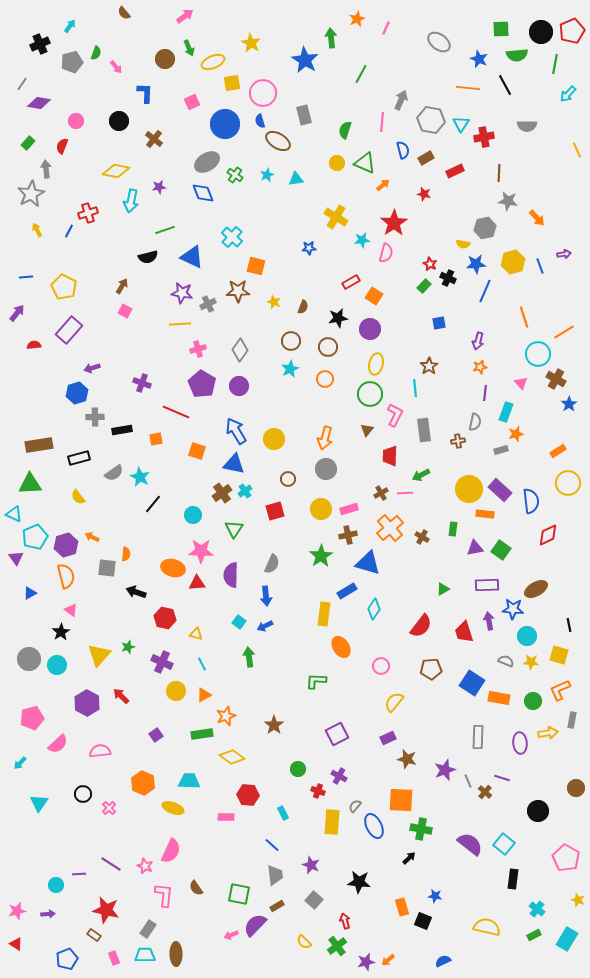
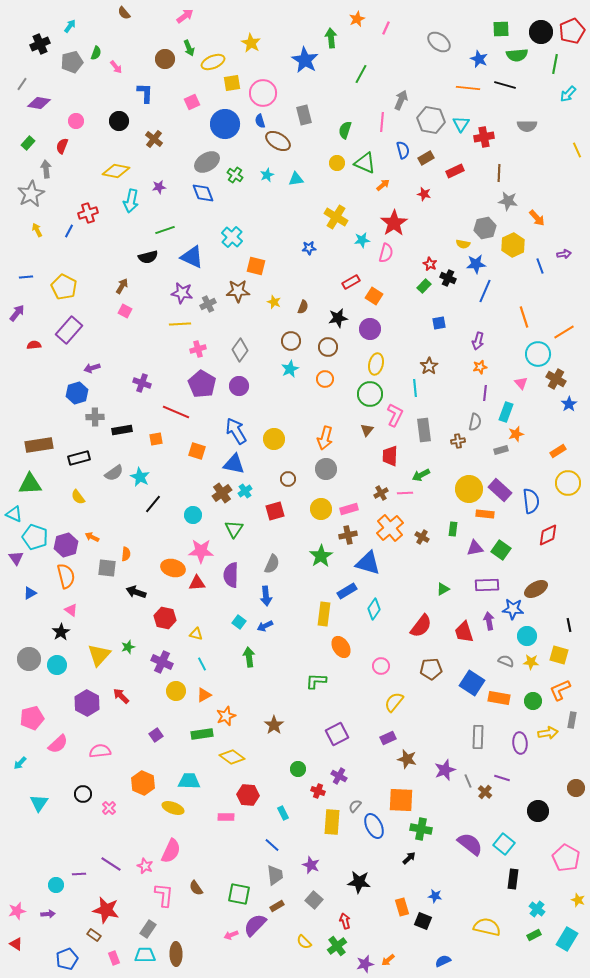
black line at (505, 85): rotated 45 degrees counterclockwise
yellow hexagon at (513, 262): moved 17 px up; rotated 10 degrees counterclockwise
cyan pentagon at (35, 537): rotated 30 degrees counterclockwise
purple star at (366, 962): moved 1 px left, 2 px down
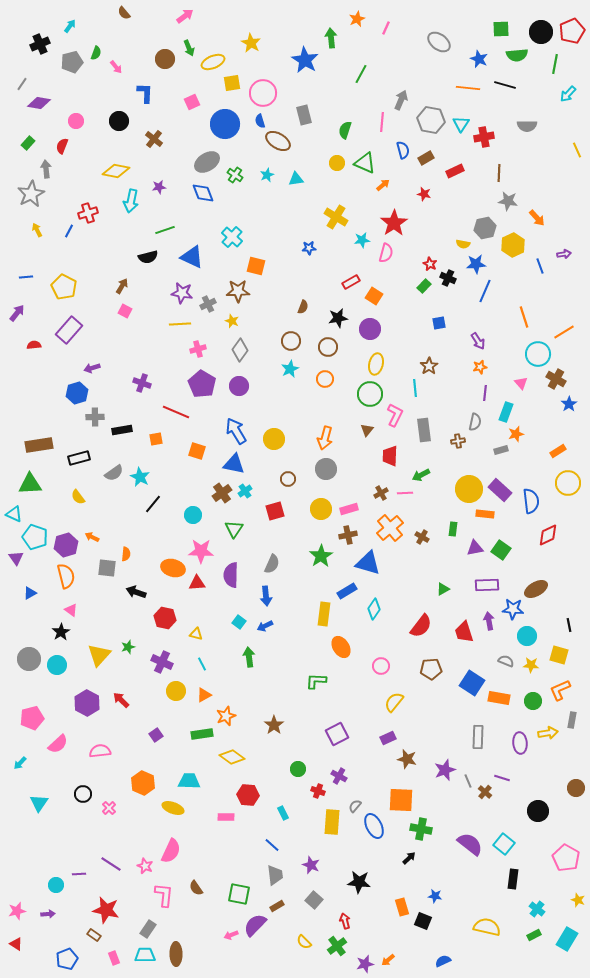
yellow star at (274, 302): moved 42 px left, 19 px down
purple arrow at (478, 341): rotated 48 degrees counterclockwise
yellow star at (531, 662): moved 3 px down
red arrow at (121, 696): moved 4 px down
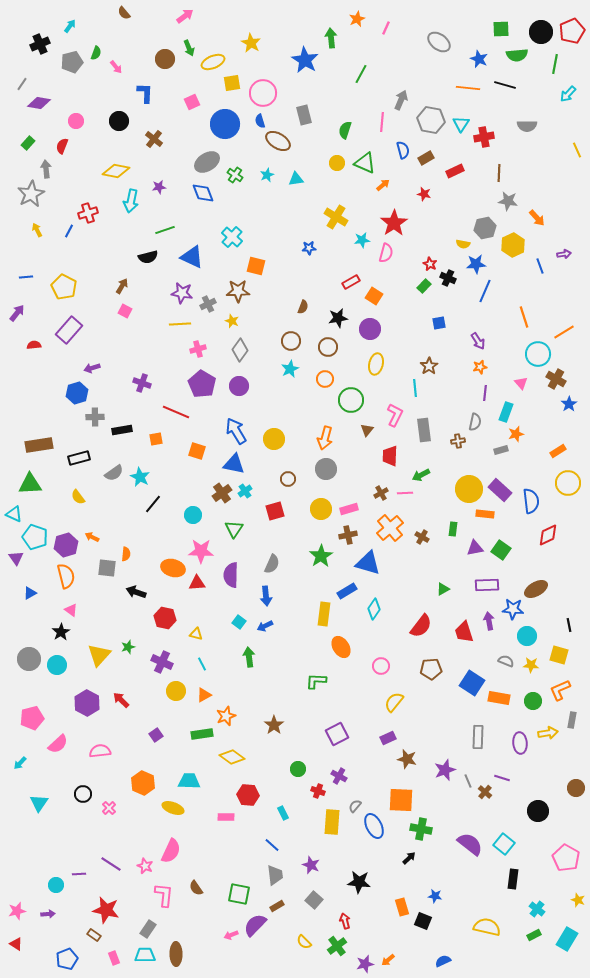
green circle at (370, 394): moved 19 px left, 6 px down
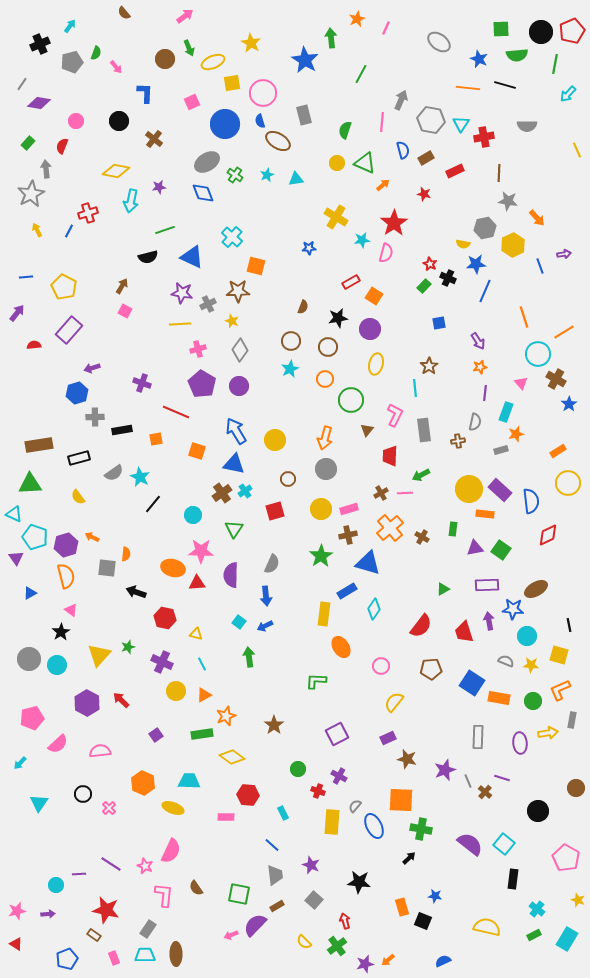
yellow circle at (274, 439): moved 1 px right, 1 px down
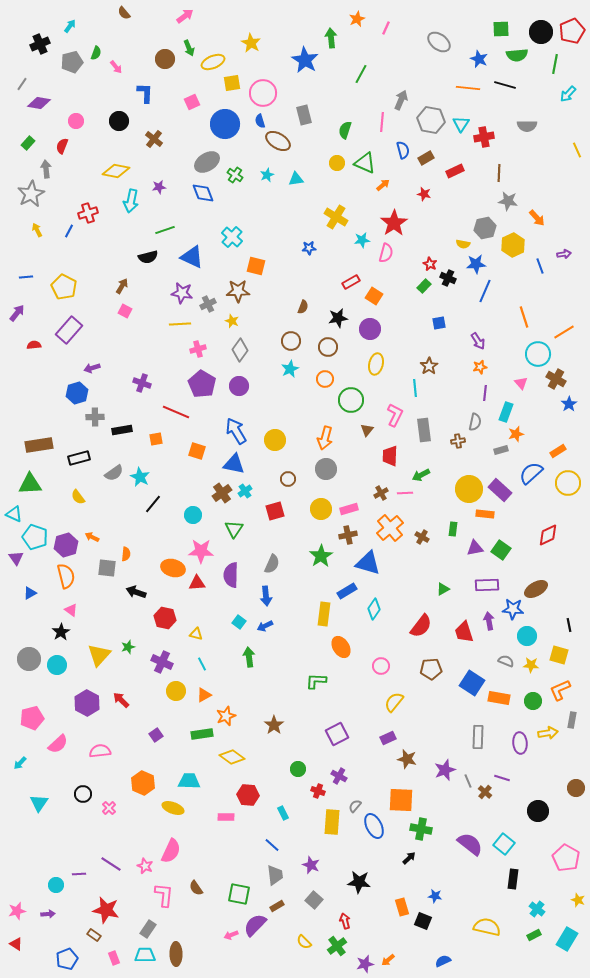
blue semicircle at (531, 501): moved 28 px up; rotated 125 degrees counterclockwise
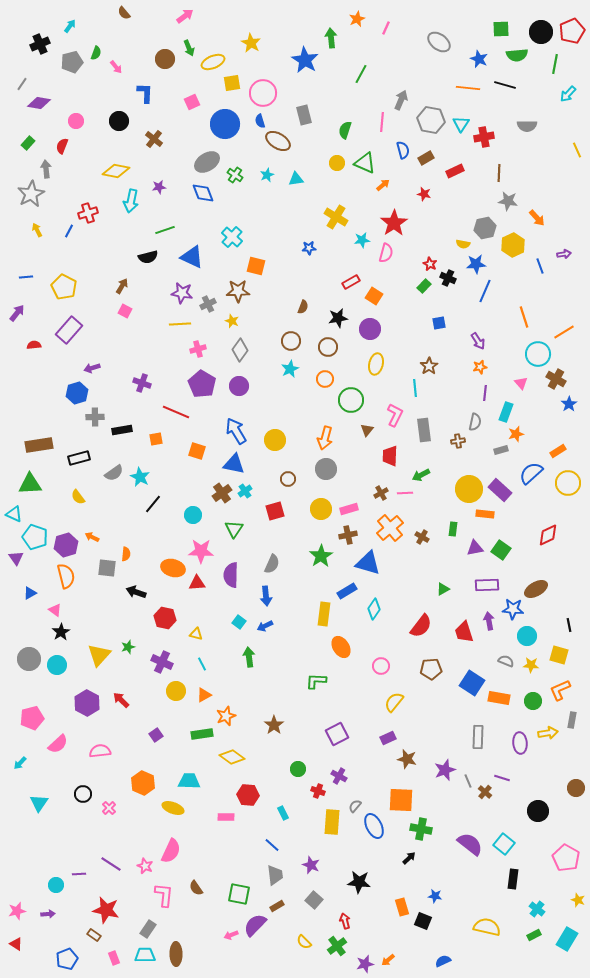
pink triangle at (71, 610): moved 16 px left
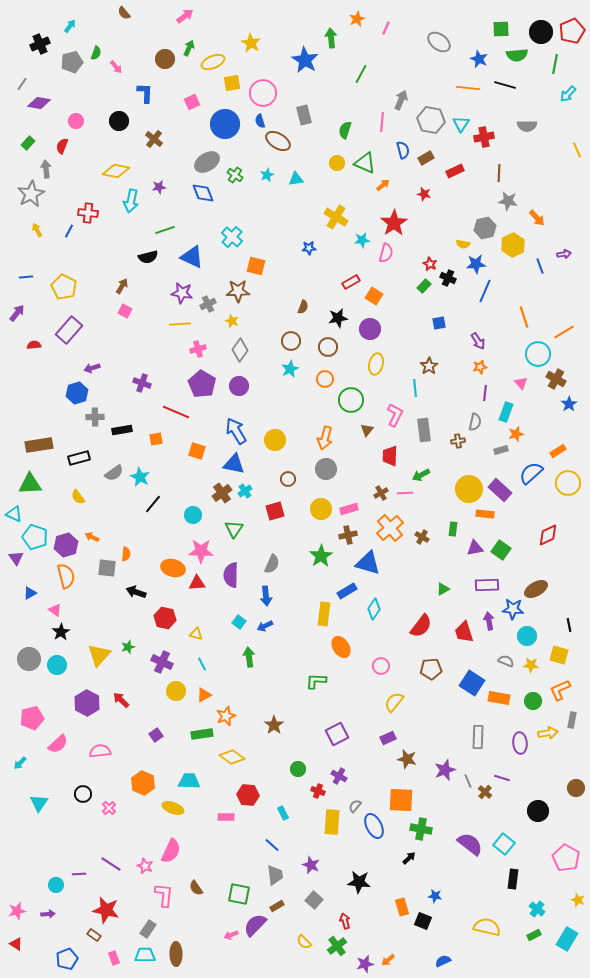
green arrow at (189, 48): rotated 133 degrees counterclockwise
red cross at (88, 213): rotated 24 degrees clockwise
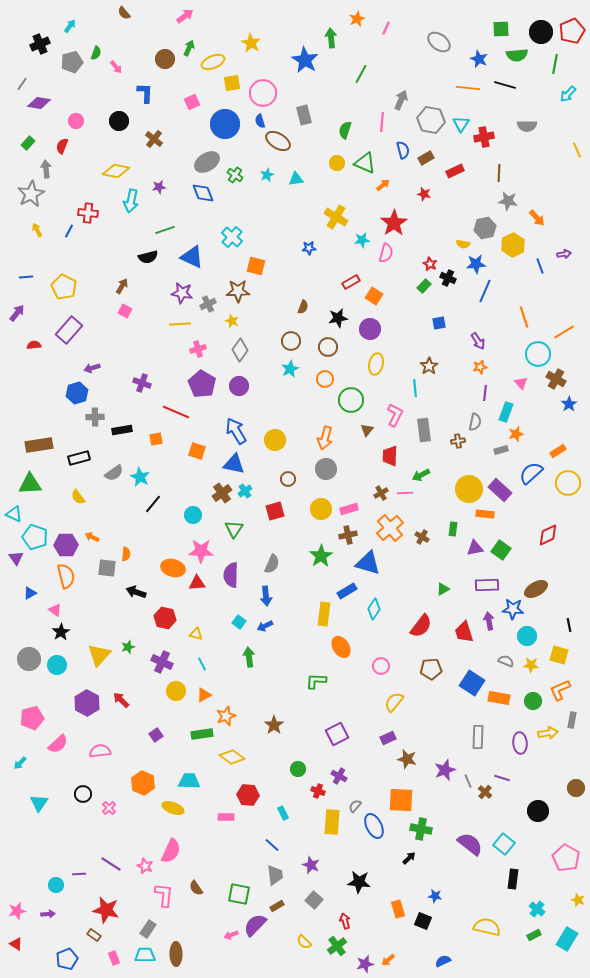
purple hexagon at (66, 545): rotated 15 degrees clockwise
orange rectangle at (402, 907): moved 4 px left, 2 px down
